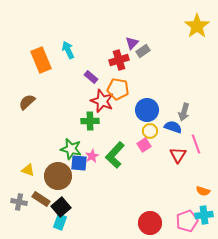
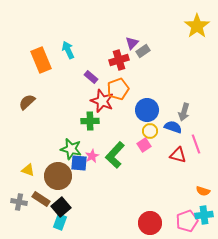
orange pentagon: rotated 30 degrees counterclockwise
red triangle: rotated 48 degrees counterclockwise
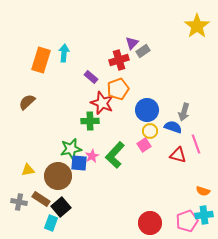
cyan arrow: moved 4 px left, 3 px down; rotated 30 degrees clockwise
orange rectangle: rotated 40 degrees clockwise
red star: moved 2 px down
green star: rotated 25 degrees counterclockwise
yellow triangle: rotated 32 degrees counterclockwise
cyan rectangle: moved 9 px left, 1 px down
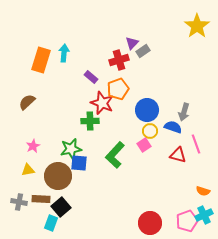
pink star: moved 59 px left, 10 px up
brown rectangle: rotated 30 degrees counterclockwise
cyan cross: rotated 18 degrees counterclockwise
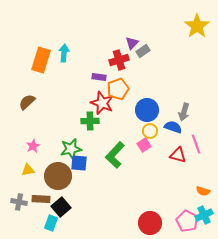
purple rectangle: moved 8 px right; rotated 32 degrees counterclockwise
pink pentagon: rotated 25 degrees counterclockwise
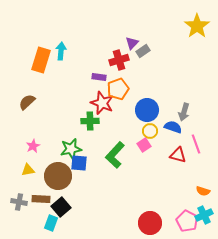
cyan arrow: moved 3 px left, 2 px up
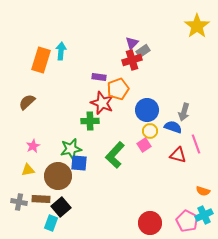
red cross: moved 13 px right
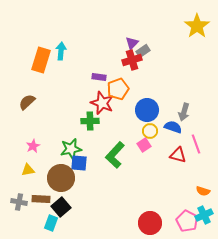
brown circle: moved 3 px right, 2 px down
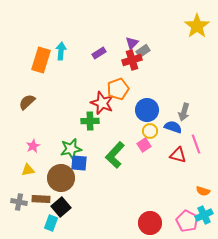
purple rectangle: moved 24 px up; rotated 40 degrees counterclockwise
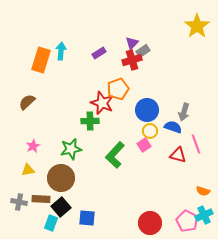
blue square: moved 8 px right, 55 px down
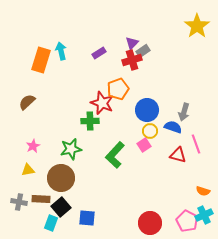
cyan arrow: rotated 18 degrees counterclockwise
